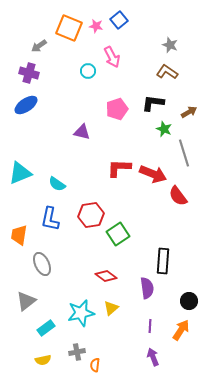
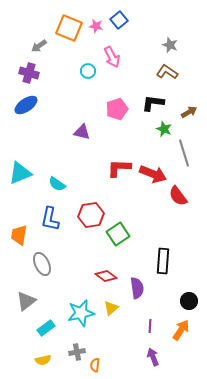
purple semicircle: moved 10 px left
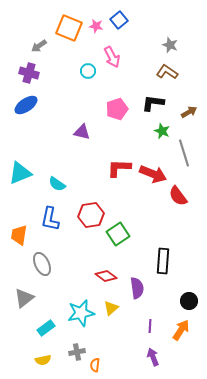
green star: moved 2 px left, 2 px down
gray triangle: moved 2 px left, 3 px up
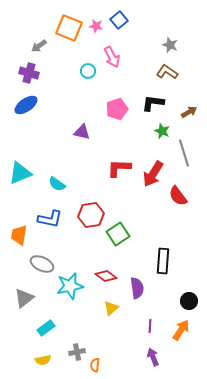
red arrow: rotated 100 degrees clockwise
blue L-shape: rotated 90 degrees counterclockwise
gray ellipse: rotated 40 degrees counterclockwise
cyan star: moved 11 px left, 27 px up
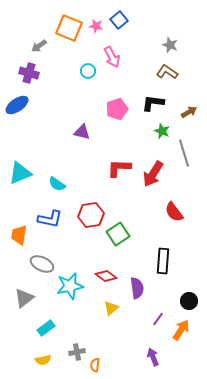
blue ellipse: moved 9 px left
red semicircle: moved 4 px left, 16 px down
purple line: moved 8 px right, 7 px up; rotated 32 degrees clockwise
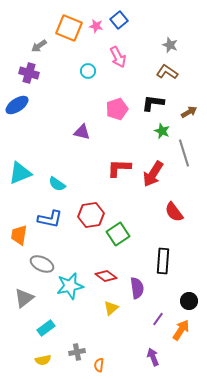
pink arrow: moved 6 px right
orange semicircle: moved 4 px right
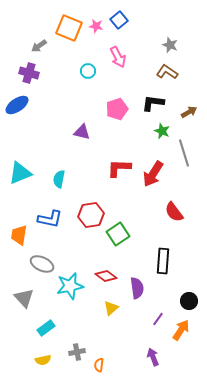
cyan semicircle: moved 2 px right, 5 px up; rotated 66 degrees clockwise
gray triangle: rotated 35 degrees counterclockwise
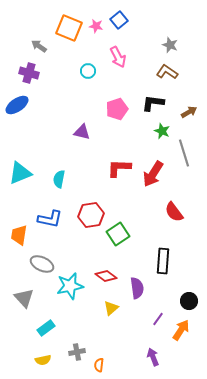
gray arrow: rotated 70 degrees clockwise
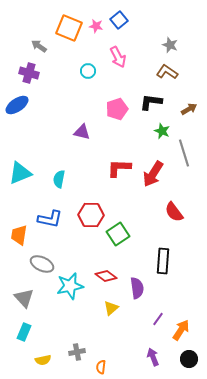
black L-shape: moved 2 px left, 1 px up
brown arrow: moved 3 px up
red hexagon: rotated 10 degrees clockwise
black circle: moved 58 px down
cyan rectangle: moved 22 px left, 4 px down; rotated 30 degrees counterclockwise
orange semicircle: moved 2 px right, 2 px down
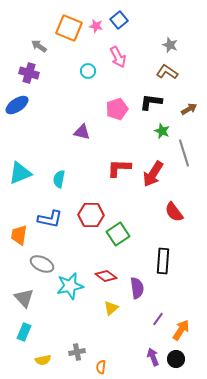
black circle: moved 13 px left
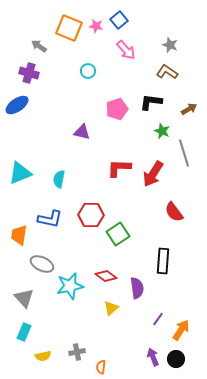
pink arrow: moved 8 px right, 7 px up; rotated 15 degrees counterclockwise
yellow semicircle: moved 4 px up
